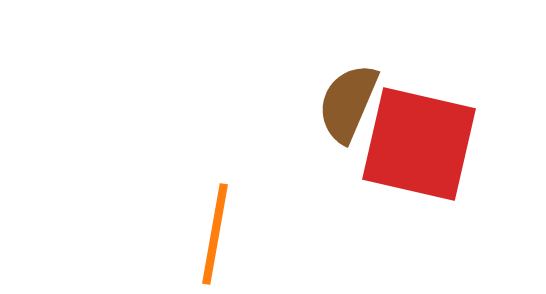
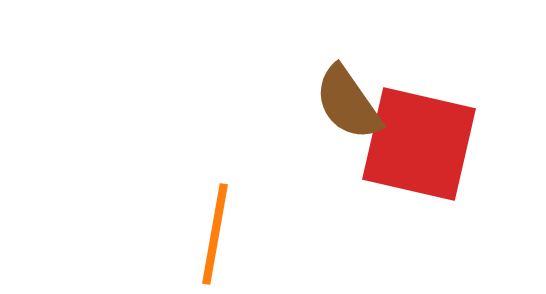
brown semicircle: rotated 58 degrees counterclockwise
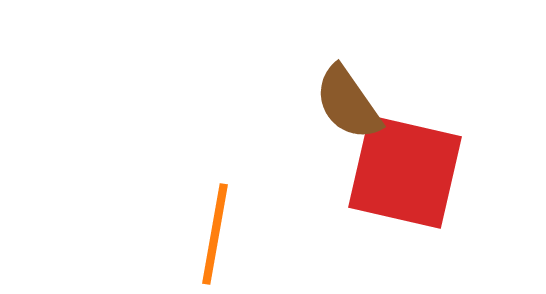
red square: moved 14 px left, 28 px down
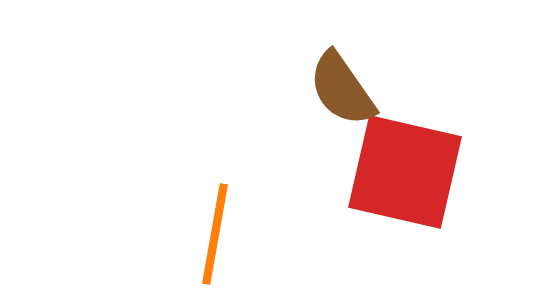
brown semicircle: moved 6 px left, 14 px up
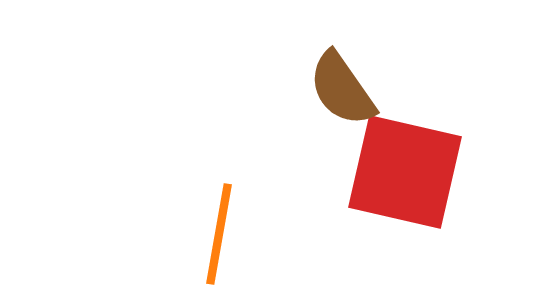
orange line: moved 4 px right
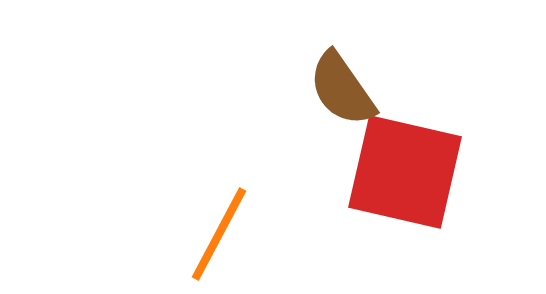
orange line: rotated 18 degrees clockwise
